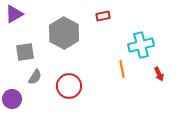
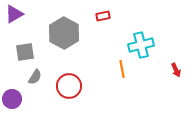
red arrow: moved 17 px right, 4 px up
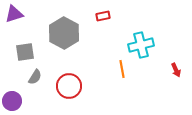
purple triangle: rotated 12 degrees clockwise
purple circle: moved 2 px down
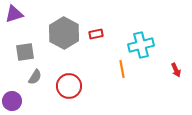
red rectangle: moved 7 px left, 18 px down
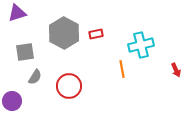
purple triangle: moved 3 px right, 1 px up
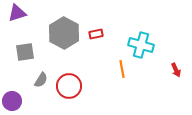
cyan cross: rotated 30 degrees clockwise
gray semicircle: moved 6 px right, 3 px down
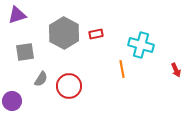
purple triangle: moved 2 px down
gray semicircle: moved 1 px up
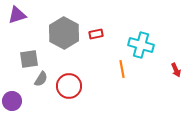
gray square: moved 4 px right, 7 px down
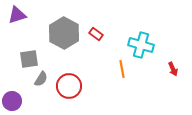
red rectangle: rotated 48 degrees clockwise
red arrow: moved 3 px left, 1 px up
